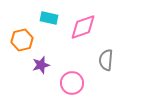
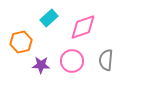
cyan rectangle: rotated 54 degrees counterclockwise
orange hexagon: moved 1 px left, 2 px down
purple star: rotated 18 degrees clockwise
pink circle: moved 22 px up
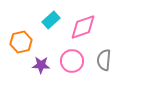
cyan rectangle: moved 2 px right, 2 px down
gray semicircle: moved 2 px left
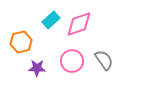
pink diamond: moved 4 px left, 3 px up
gray semicircle: rotated 140 degrees clockwise
purple star: moved 4 px left, 3 px down
